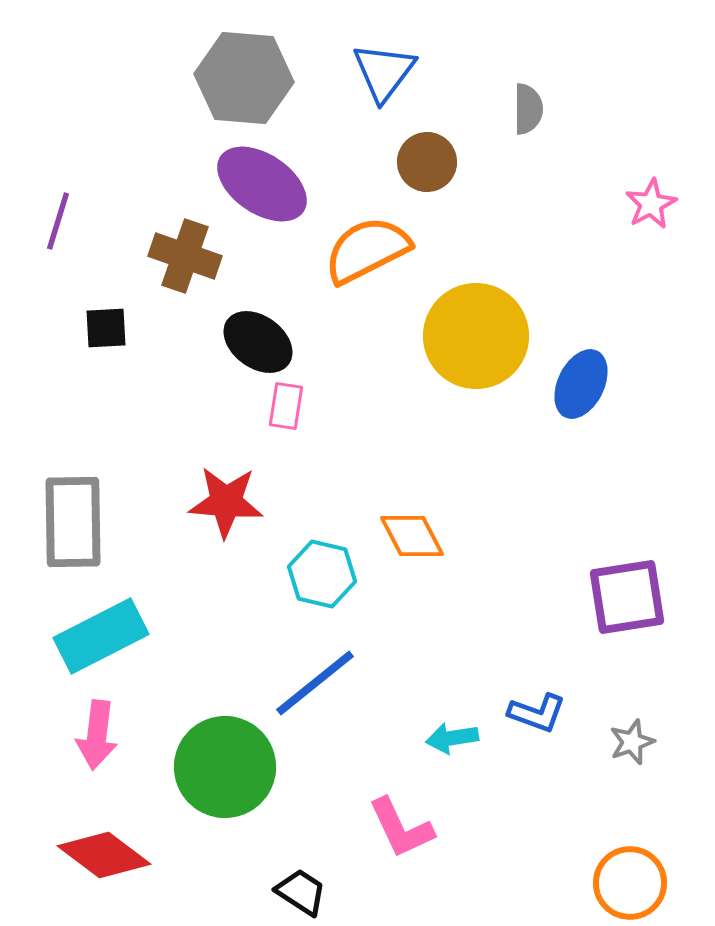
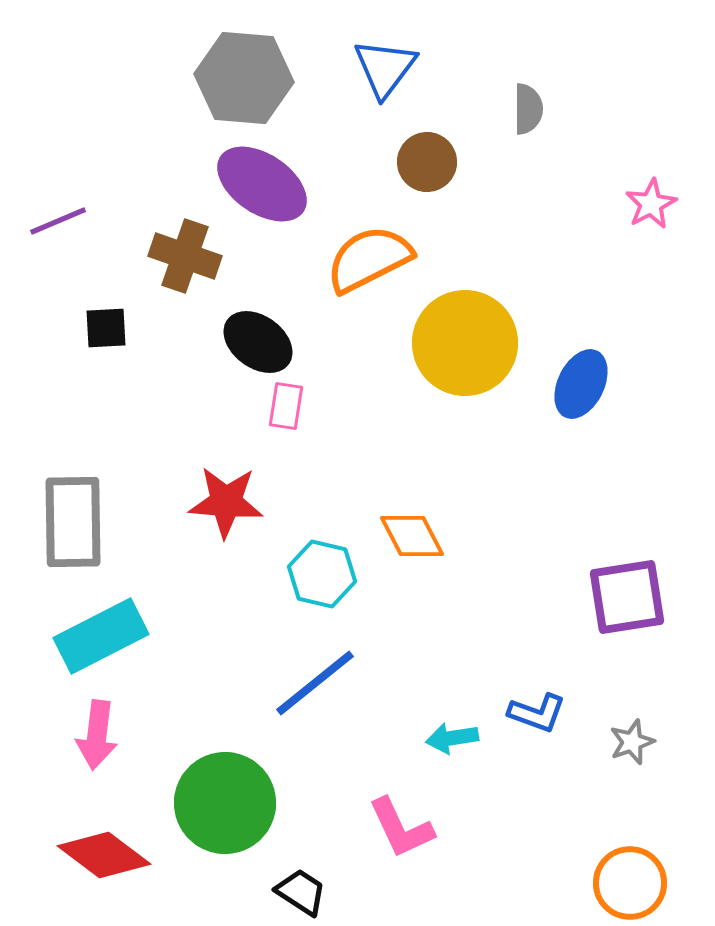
blue triangle: moved 1 px right, 4 px up
purple line: rotated 50 degrees clockwise
orange semicircle: moved 2 px right, 9 px down
yellow circle: moved 11 px left, 7 px down
green circle: moved 36 px down
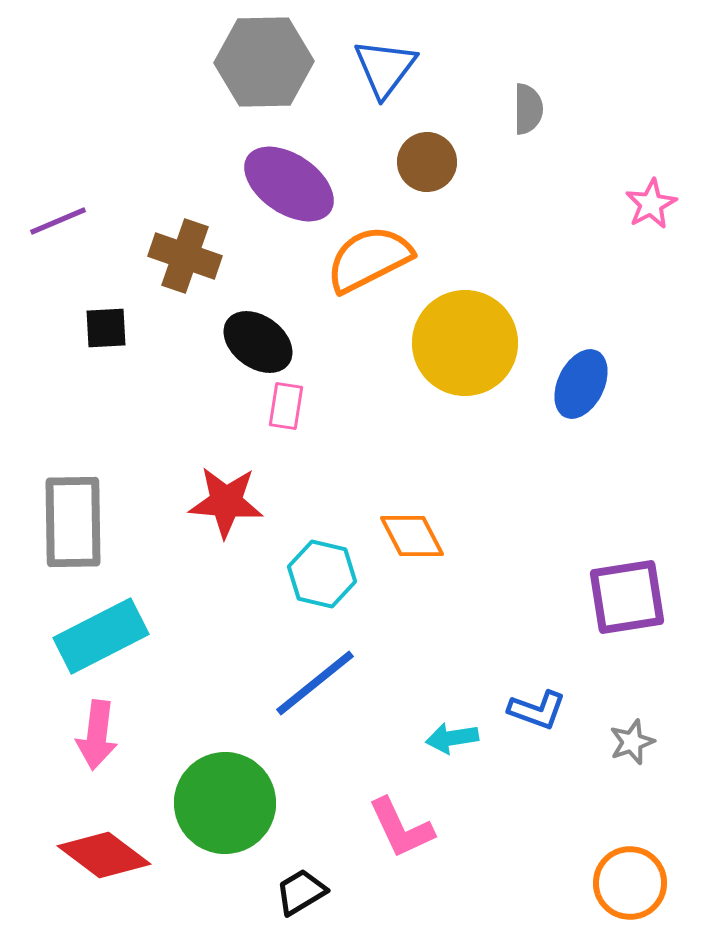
gray hexagon: moved 20 px right, 16 px up; rotated 6 degrees counterclockwise
purple ellipse: moved 27 px right
blue L-shape: moved 3 px up
black trapezoid: rotated 64 degrees counterclockwise
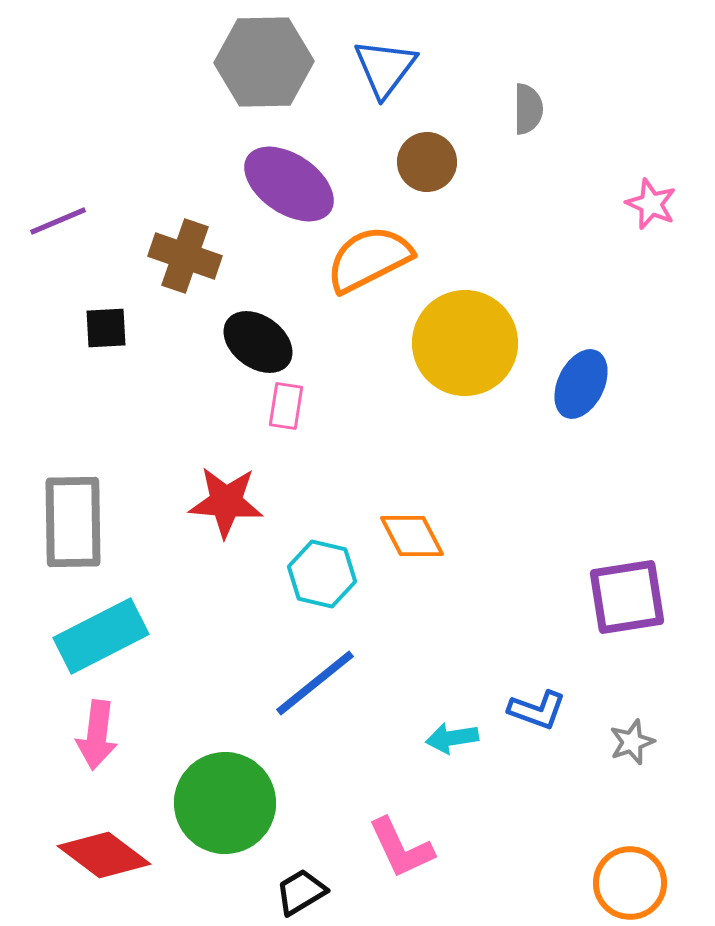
pink star: rotated 21 degrees counterclockwise
pink L-shape: moved 20 px down
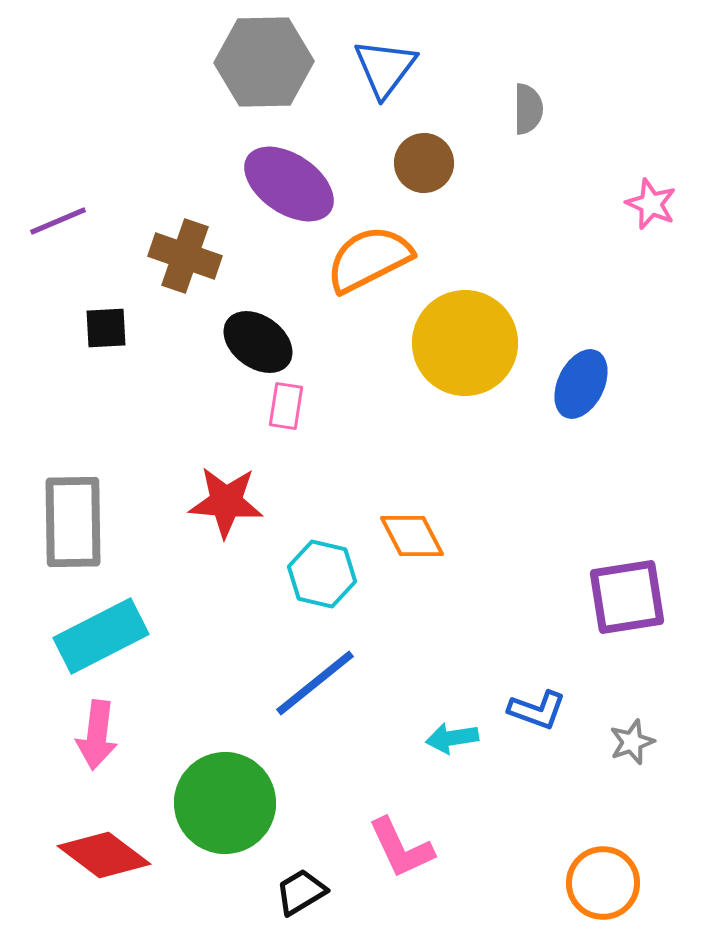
brown circle: moved 3 px left, 1 px down
orange circle: moved 27 px left
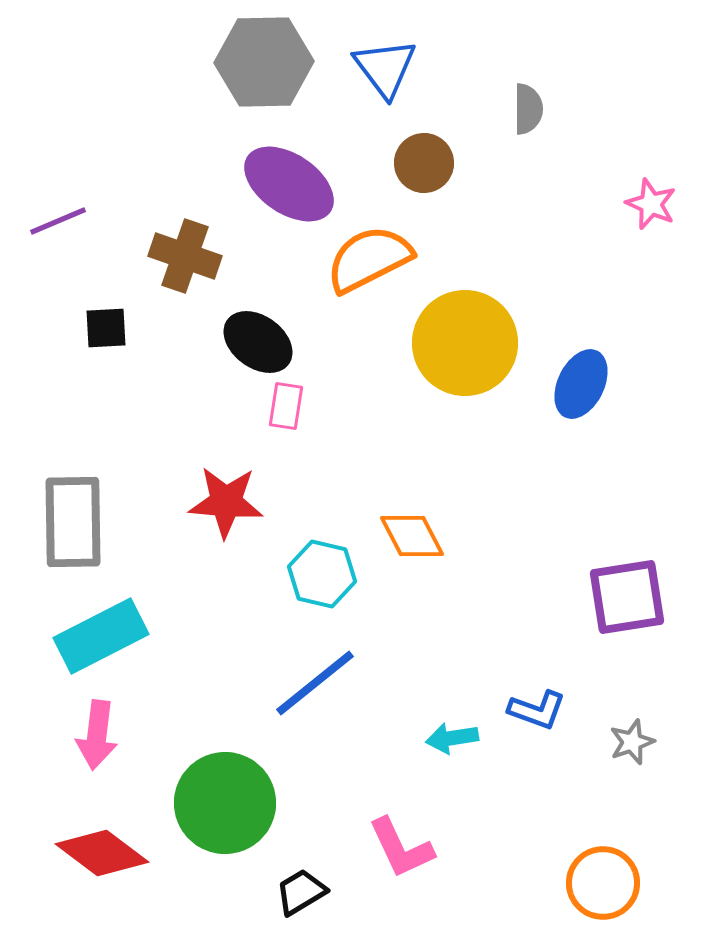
blue triangle: rotated 14 degrees counterclockwise
red diamond: moved 2 px left, 2 px up
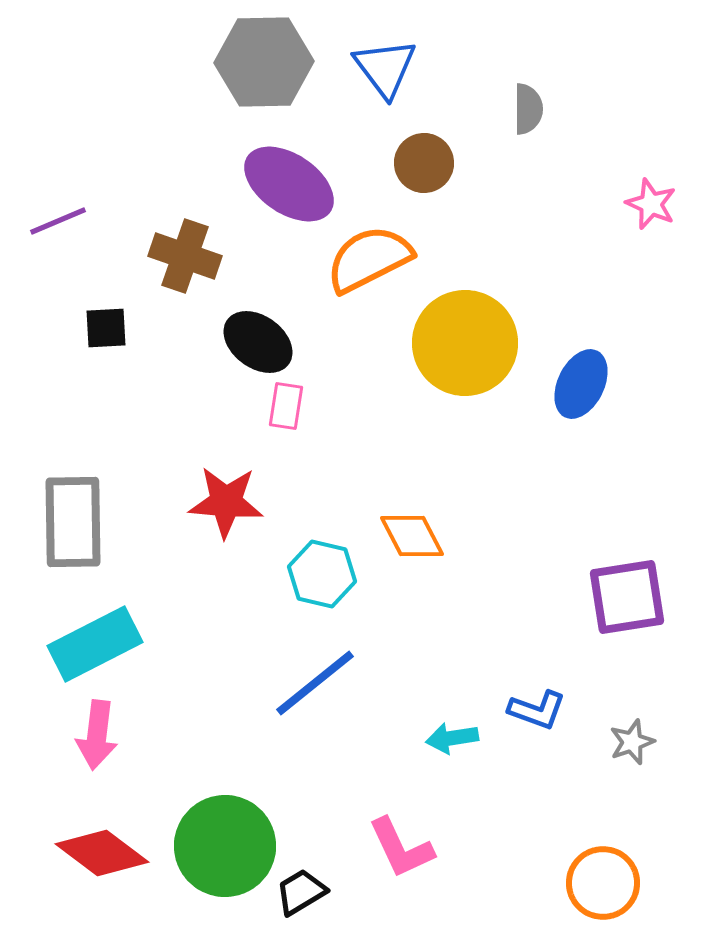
cyan rectangle: moved 6 px left, 8 px down
green circle: moved 43 px down
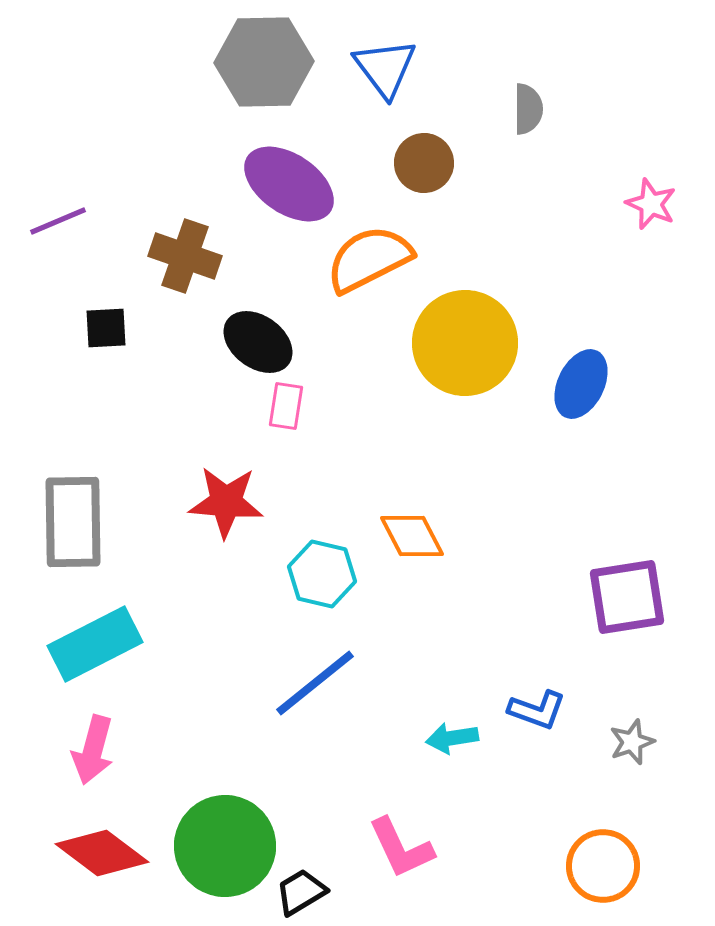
pink arrow: moved 4 px left, 15 px down; rotated 8 degrees clockwise
orange circle: moved 17 px up
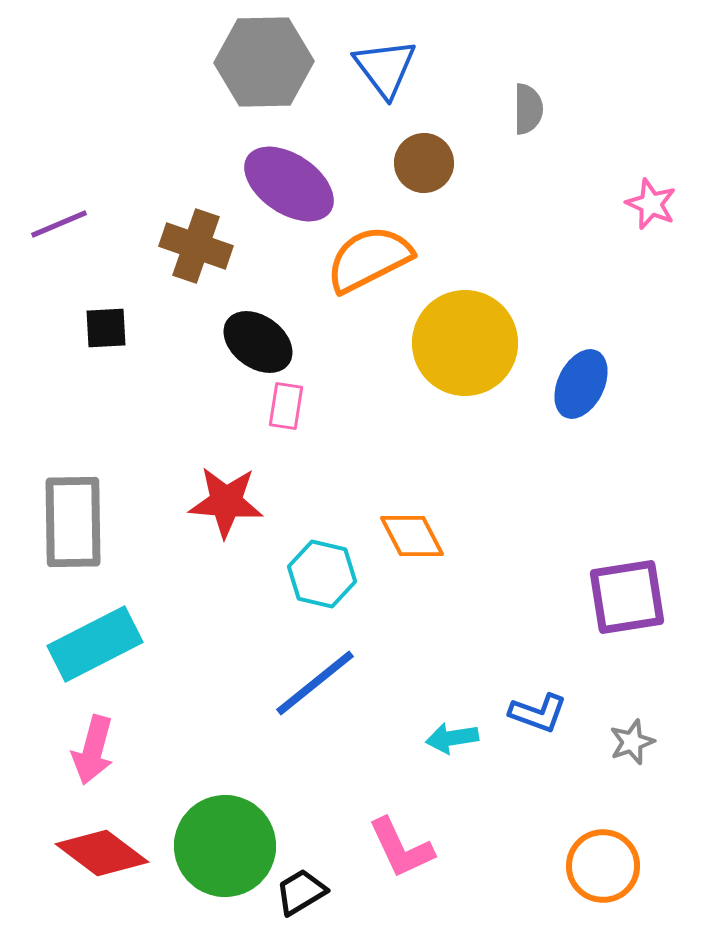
purple line: moved 1 px right, 3 px down
brown cross: moved 11 px right, 10 px up
blue L-shape: moved 1 px right, 3 px down
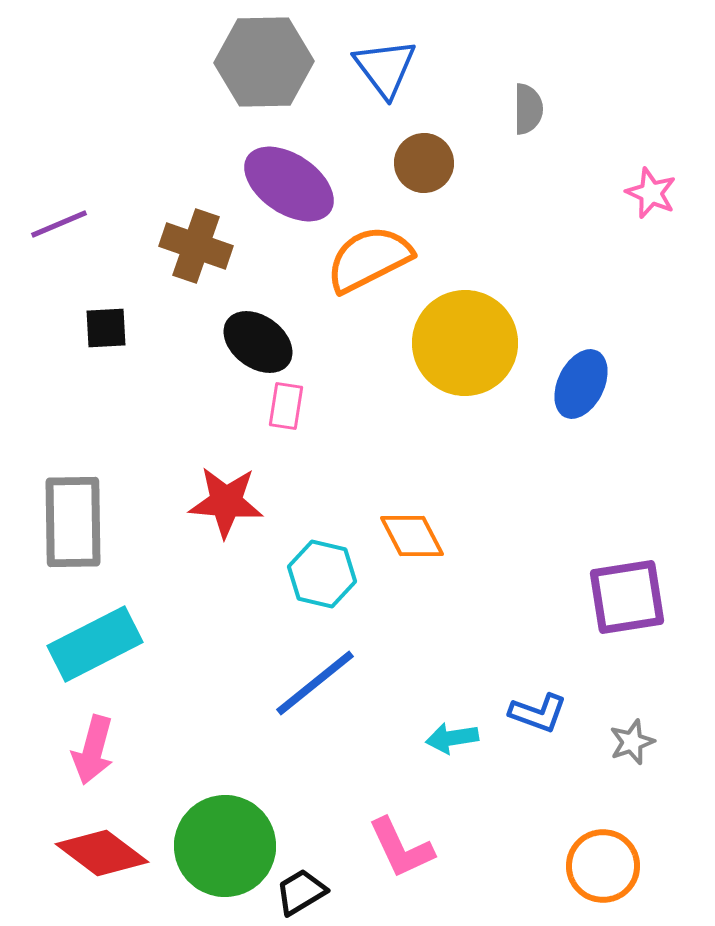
pink star: moved 11 px up
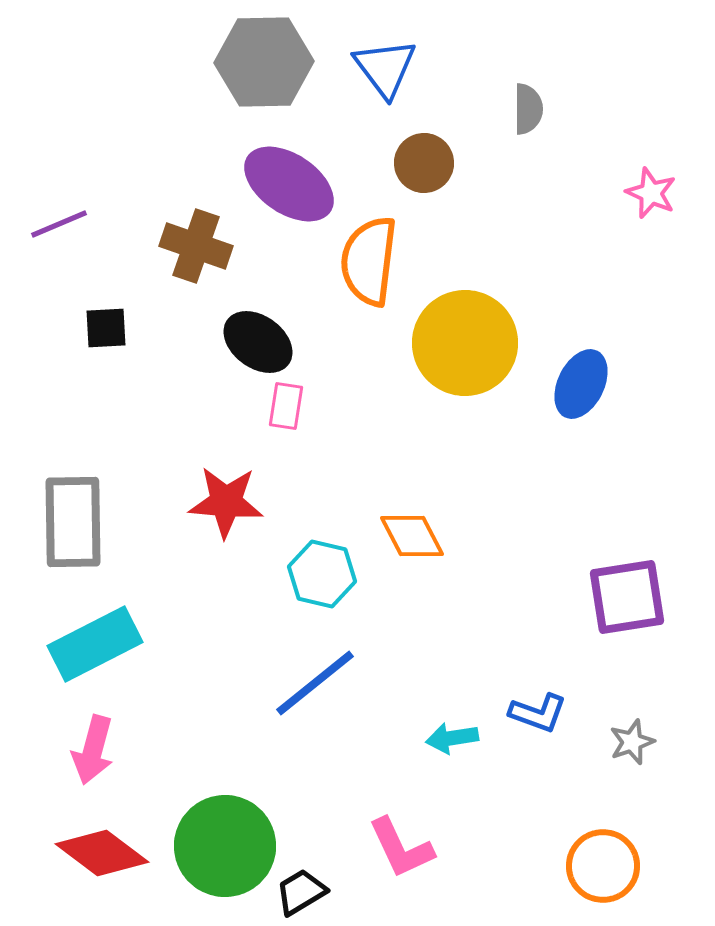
orange semicircle: moved 2 px down; rotated 56 degrees counterclockwise
